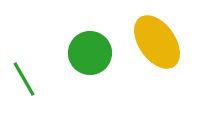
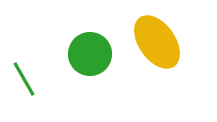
green circle: moved 1 px down
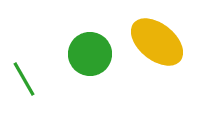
yellow ellipse: rotated 16 degrees counterclockwise
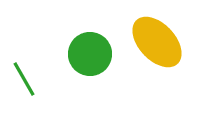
yellow ellipse: rotated 8 degrees clockwise
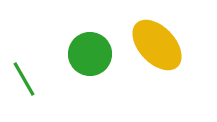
yellow ellipse: moved 3 px down
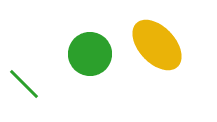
green line: moved 5 px down; rotated 15 degrees counterclockwise
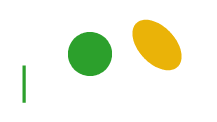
green line: rotated 45 degrees clockwise
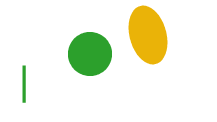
yellow ellipse: moved 9 px left, 10 px up; rotated 28 degrees clockwise
